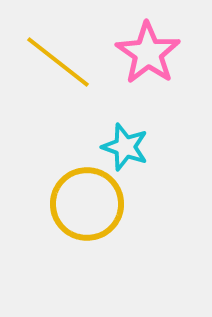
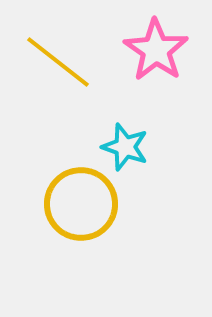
pink star: moved 8 px right, 3 px up
yellow circle: moved 6 px left
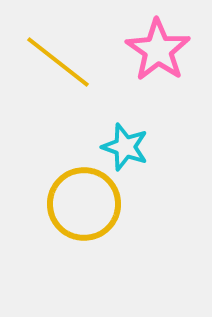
pink star: moved 2 px right
yellow circle: moved 3 px right
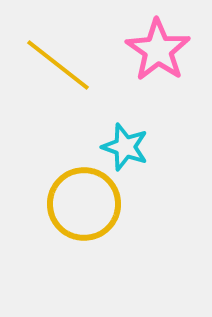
yellow line: moved 3 px down
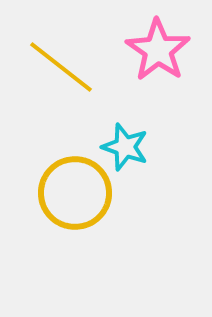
yellow line: moved 3 px right, 2 px down
yellow circle: moved 9 px left, 11 px up
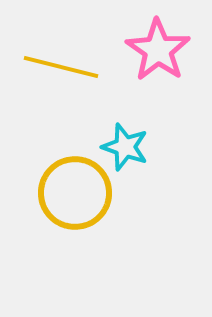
yellow line: rotated 24 degrees counterclockwise
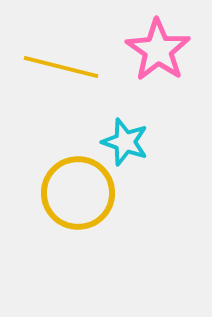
cyan star: moved 5 px up
yellow circle: moved 3 px right
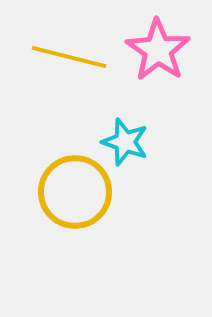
yellow line: moved 8 px right, 10 px up
yellow circle: moved 3 px left, 1 px up
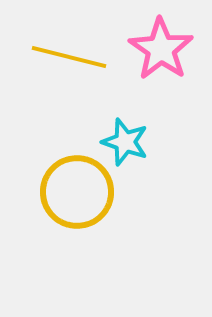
pink star: moved 3 px right, 1 px up
yellow circle: moved 2 px right
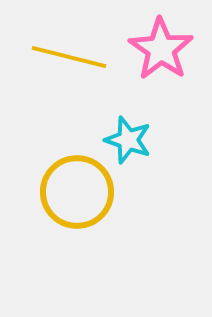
cyan star: moved 3 px right, 2 px up
